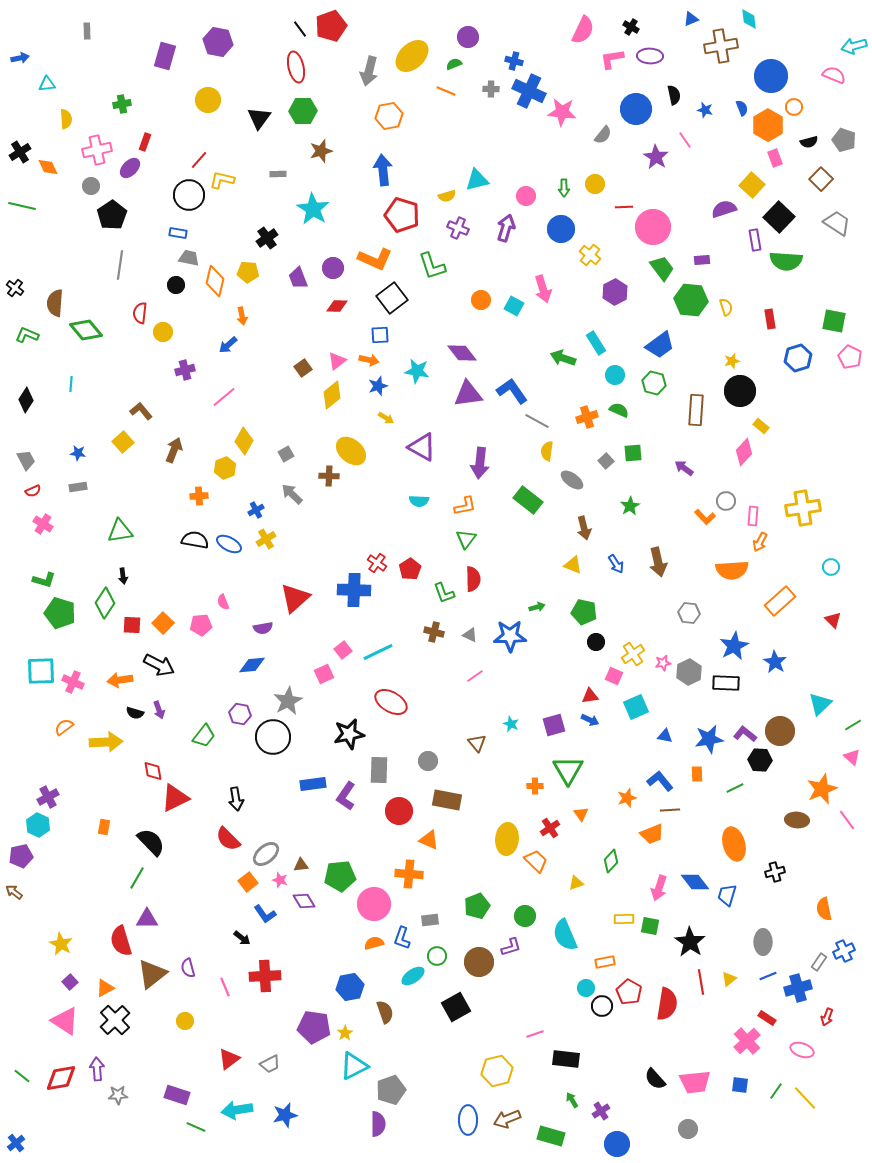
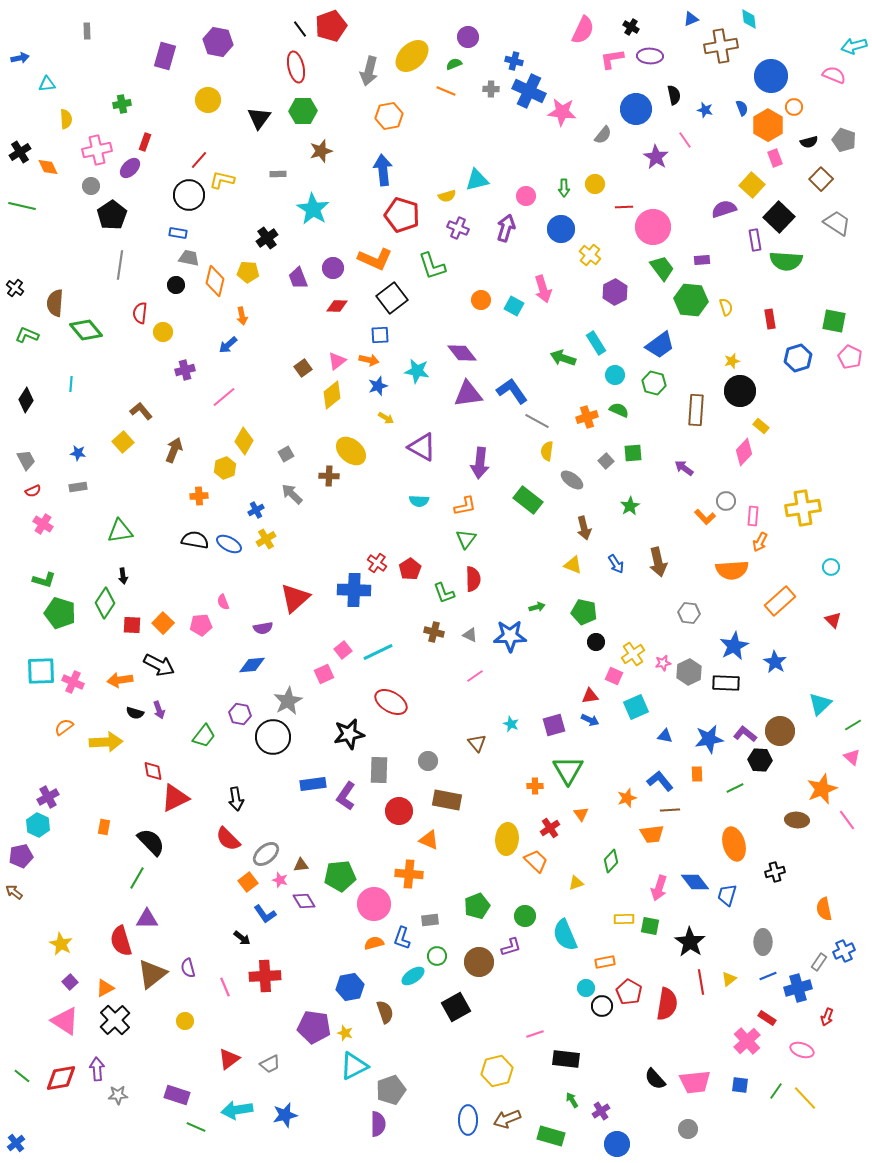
orange trapezoid at (652, 834): rotated 15 degrees clockwise
yellow star at (345, 1033): rotated 21 degrees counterclockwise
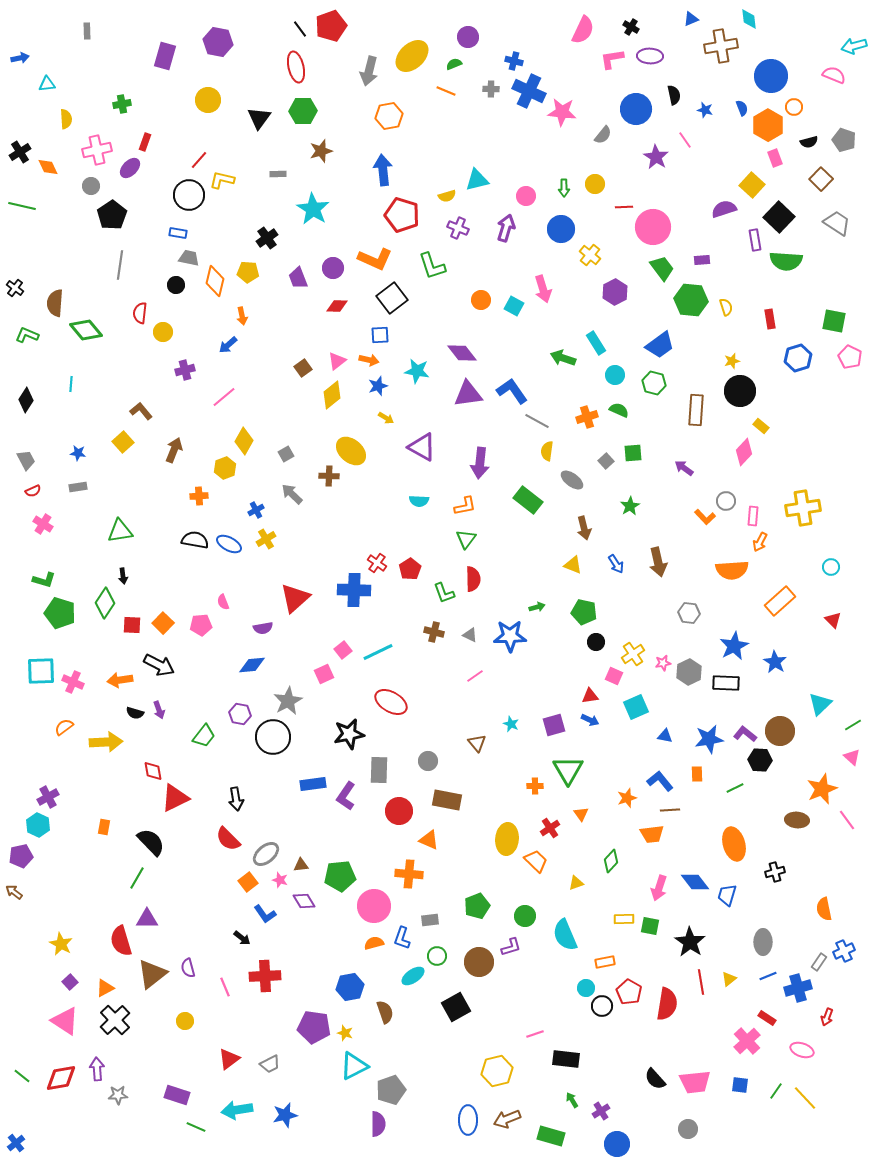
pink circle at (374, 904): moved 2 px down
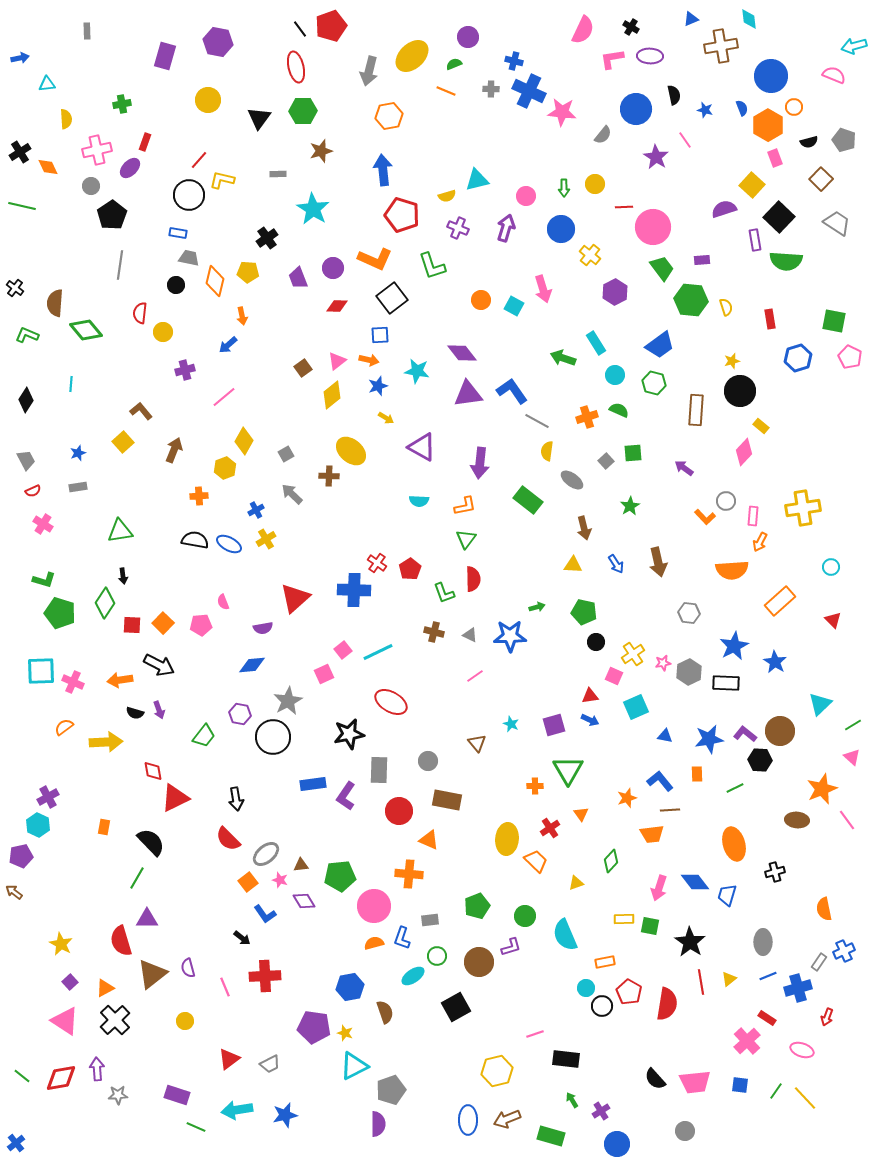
blue star at (78, 453): rotated 28 degrees counterclockwise
yellow triangle at (573, 565): rotated 18 degrees counterclockwise
gray circle at (688, 1129): moved 3 px left, 2 px down
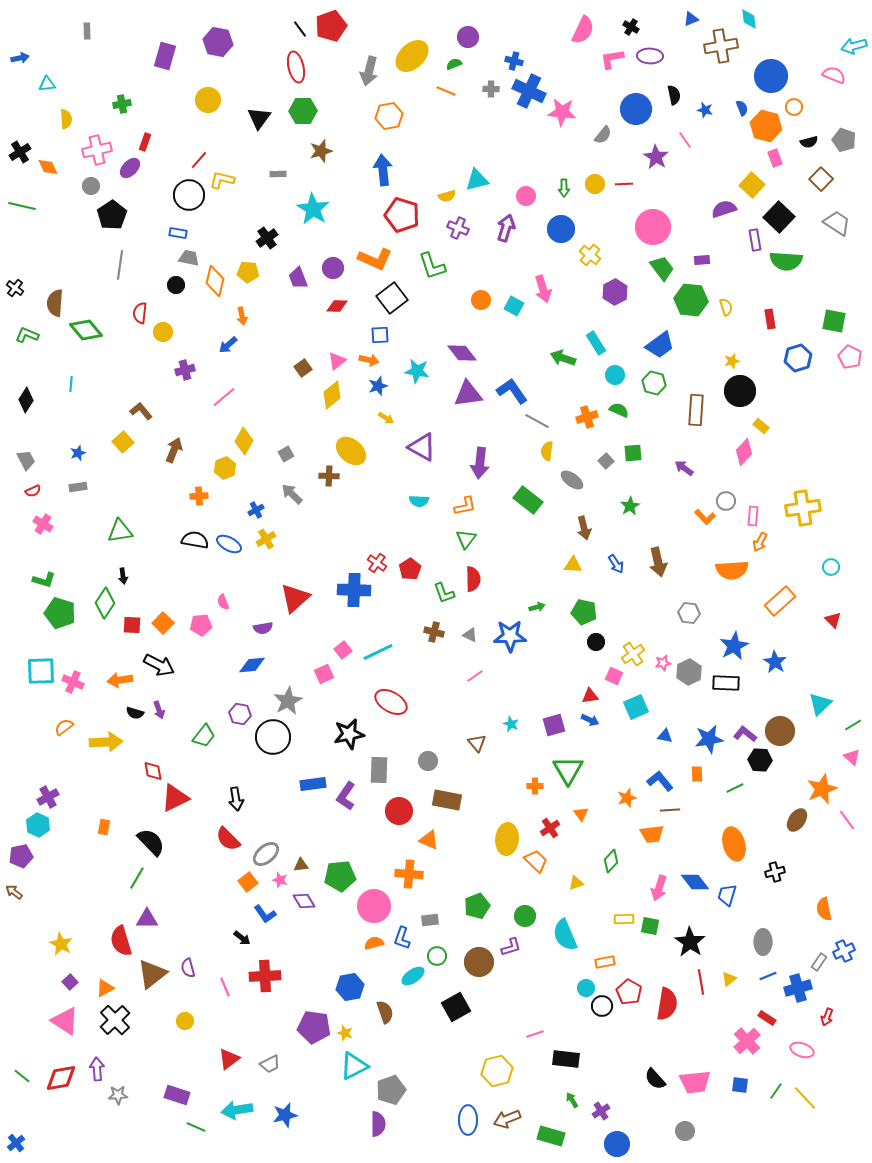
orange hexagon at (768, 125): moved 2 px left, 1 px down; rotated 16 degrees counterclockwise
red line at (624, 207): moved 23 px up
brown ellipse at (797, 820): rotated 60 degrees counterclockwise
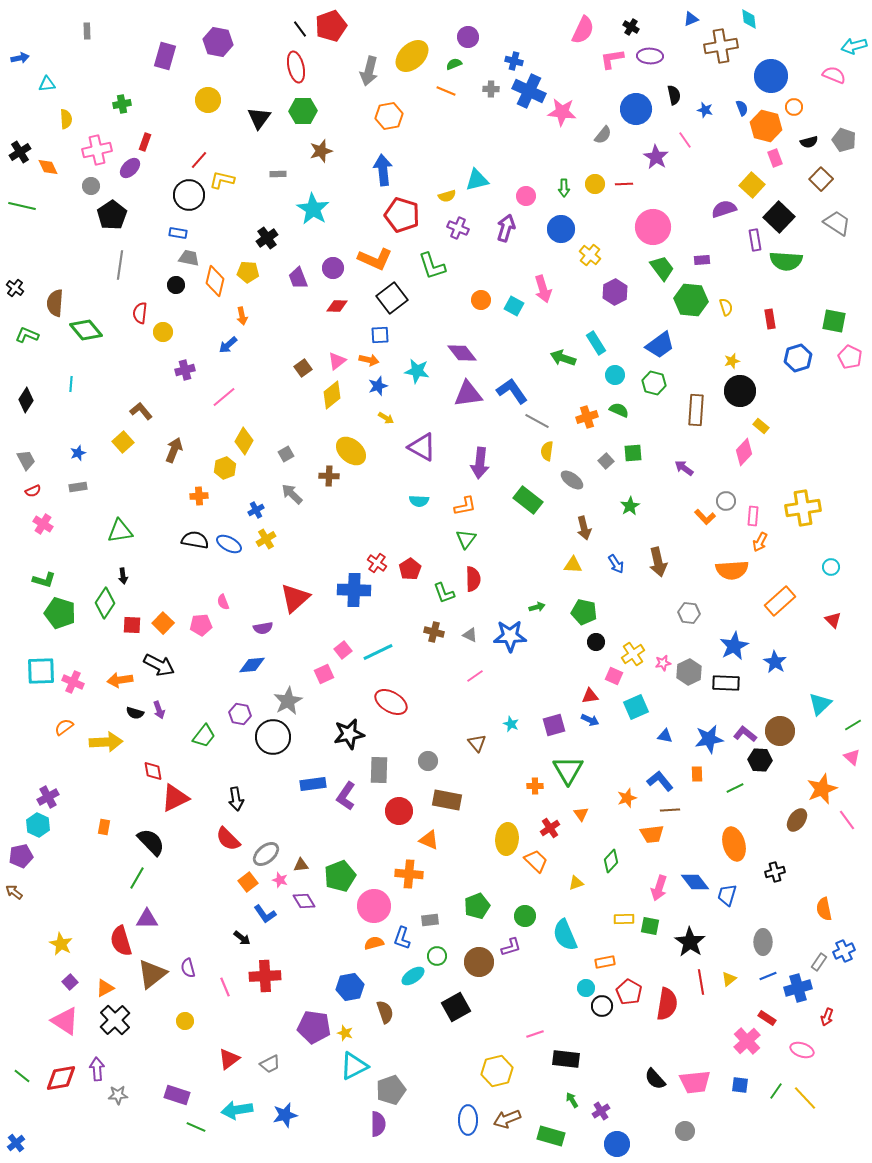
green pentagon at (340, 876): rotated 16 degrees counterclockwise
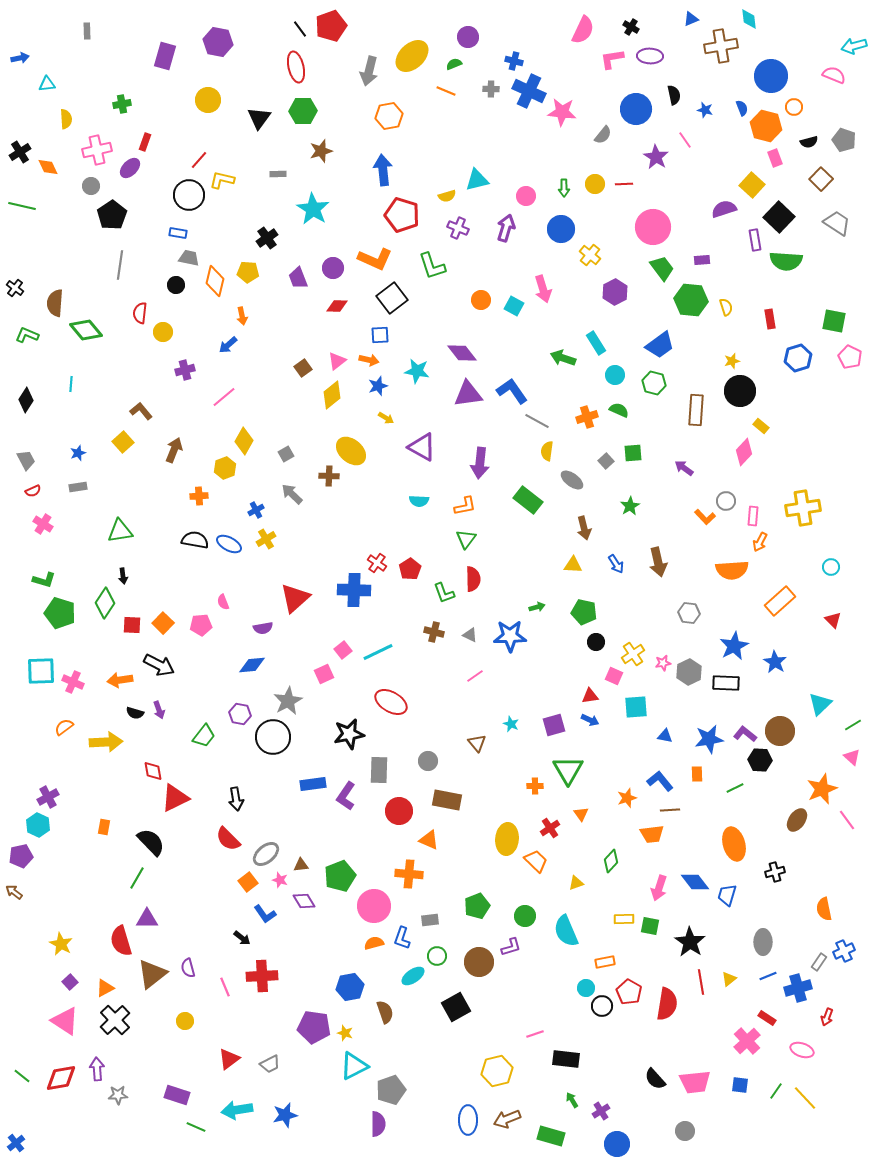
cyan square at (636, 707): rotated 20 degrees clockwise
cyan semicircle at (565, 935): moved 1 px right, 4 px up
red cross at (265, 976): moved 3 px left
